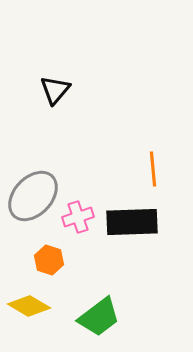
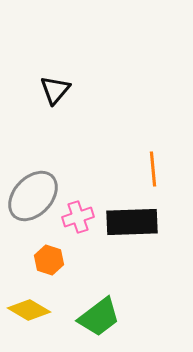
yellow diamond: moved 4 px down
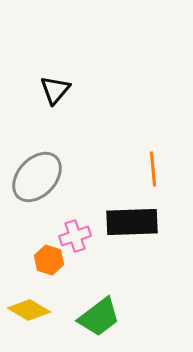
gray ellipse: moved 4 px right, 19 px up
pink cross: moved 3 px left, 19 px down
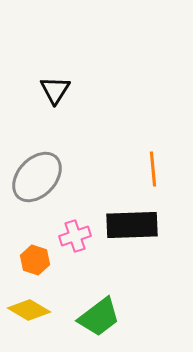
black triangle: rotated 8 degrees counterclockwise
black rectangle: moved 3 px down
orange hexagon: moved 14 px left
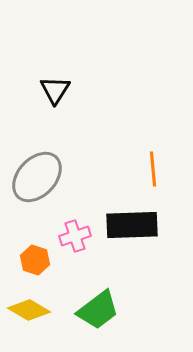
green trapezoid: moved 1 px left, 7 px up
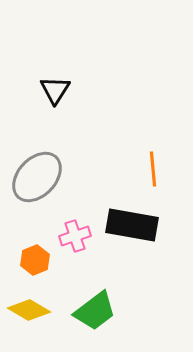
black rectangle: rotated 12 degrees clockwise
orange hexagon: rotated 20 degrees clockwise
green trapezoid: moved 3 px left, 1 px down
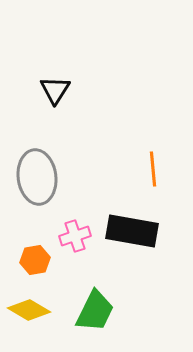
gray ellipse: rotated 50 degrees counterclockwise
black rectangle: moved 6 px down
orange hexagon: rotated 12 degrees clockwise
green trapezoid: rotated 27 degrees counterclockwise
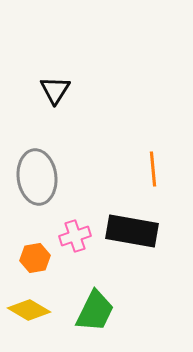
orange hexagon: moved 2 px up
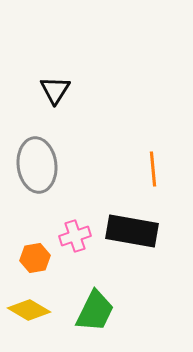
gray ellipse: moved 12 px up
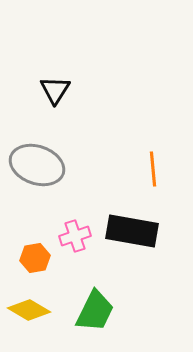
gray ellipse: rotated 64 degrees counterclockwise
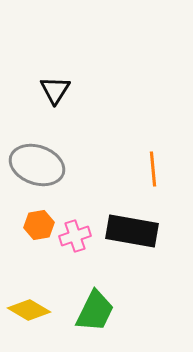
orange hexagon: moved 4 px right, 33 px up
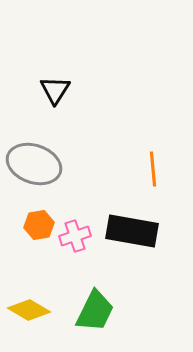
gray ellipse: moved 3 px left, 1 px up
